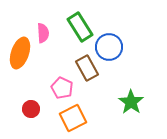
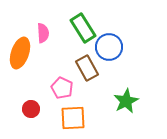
green rectangle: moved 3 px right, 1 px down
green star: moved 5 px left, 1 px up; rotated 10 degrees clockwise
orange square: rotated 24 degrees clockwise
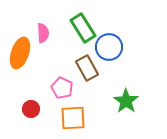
green star: rotated 10 degrees counterclockwise
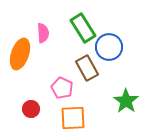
orange ellipse: moved 1 px down
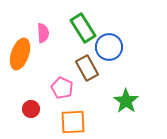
orange square: moved 4 px down
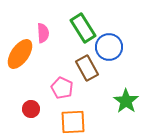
orange ellipse: rotated 16 degrees clockwise
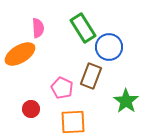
pink semicircle: moved 5 px left, 5 px up
orange ellipse: rotated 24 degrees clockwise
brown rectangle: moved 4 px right, 8 px down; rotated 50 degrees clockwise
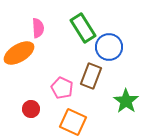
orange ellipse: moved 1 px left, 1 px up
orange square: rotated 28 degrees clockwise
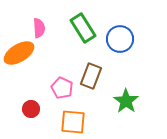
pink semicircle: moved 1 px right
blue circle: moved 11 px right, 8 px up
orange square: rotated 20 degrees counterclockwise
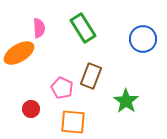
blue circle: moved 23 px right
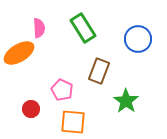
blue circle: moved 5 px left
brown rectangle: moved 8 px right, 5 px up
pink pentagon: moved 2 px down
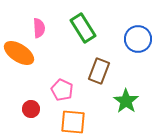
orange ellipse: rotated 64 degrees clockwise
